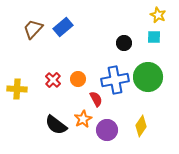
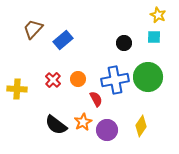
blue rectangle: moved 13 px down
orange star: moved 3 px down
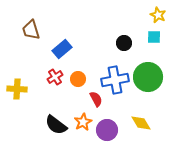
brown trapezoid: moved 2 px left, 1 px down; rotated 60 degrees counterclockwise
blue rectangle: moved 1 px left, 9 px down
red cross: moved 2 px right, 3 px up; rotated 14 degrees clockwise
yellow diamond: moved 3 px up; rotated 65 degrees counterclockwise
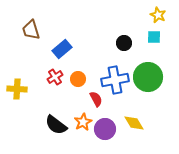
yellow diamond: moved 7 px left
purple circle: moved 2 px left, 1 px up
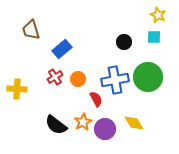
black circle: moved 1 px up
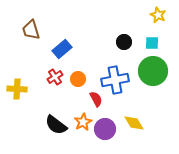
cyan square: moved 2 px left, 6 px down
green circle: moved 5 px right, 6 px up
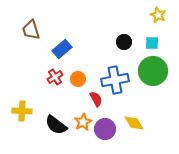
yellow cross: moved 5 px right, 22 px down
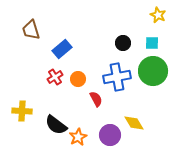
black circle: moved 1 px left, 1 px down
blue cross: moved 2 px right, 3 px up
orange star: moved 5 px left, 15 px down
purple circle: moved 5 px right, 6 px down
